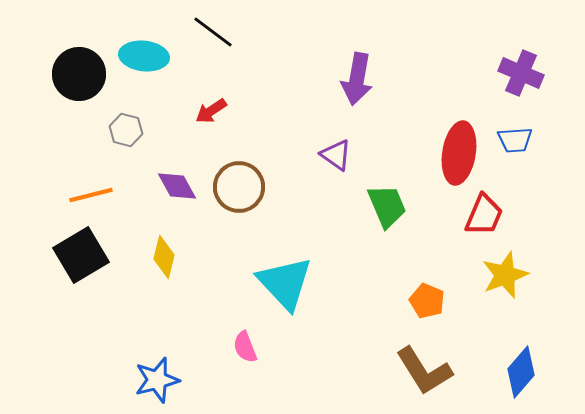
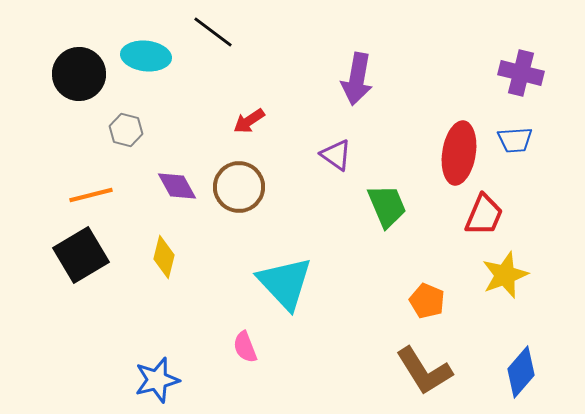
cyan ellipse: moved 2 px right
purple cross: rotated 9 degrees counterclockwise
red arrow: moved 38 px right, 10 px down
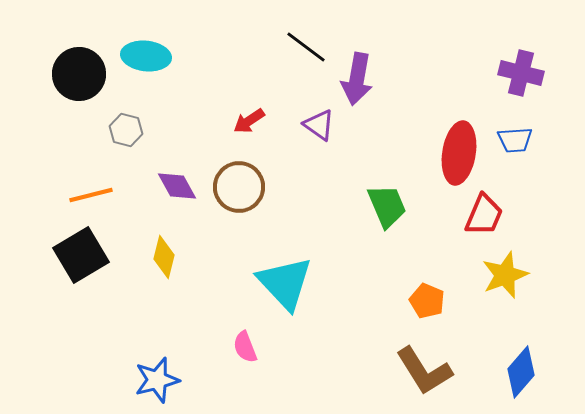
black line: moved 93 px right, 15 px down
purple triangle: moved 17 px left, 30 px up
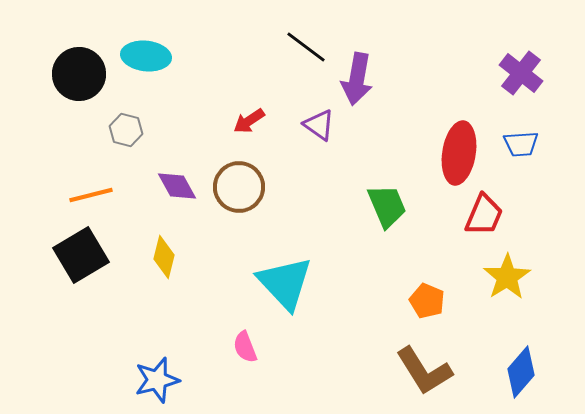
purple cross: rotated 24 degrees clockwise
blue trapezoid: moved 6 px right, 4 px down
yellow star: moved 2 px right, 2 px down; rotated 12 degrees counterclockwise
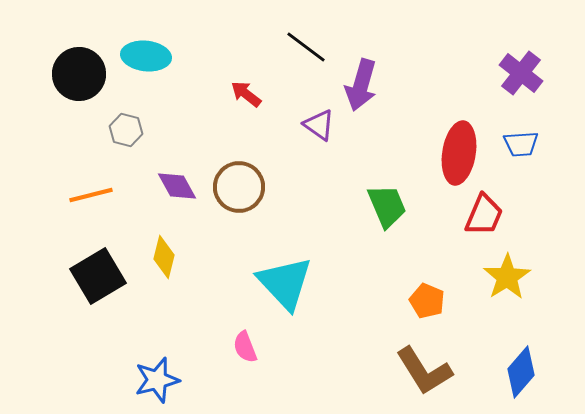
purple arrow: moved 4 px right, 6 px down; rotated 6 degrees clockwise
red arrow: moved 3 px left, 27 px up; rotated 72 degrees clockwise
black square: moved 17 px right, 21 px down
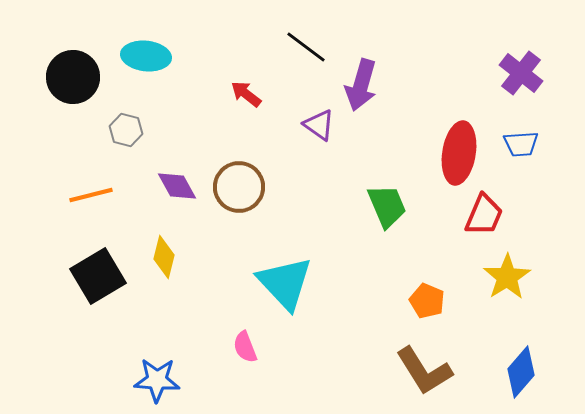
black circle: moved 6 px left, 3 px down
blue star: rotated 18 degrees clockwise
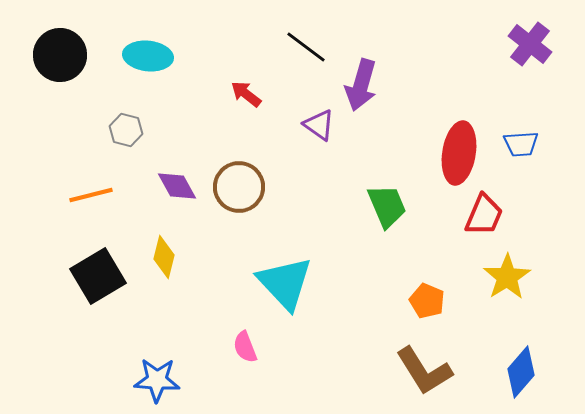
cyan ellipse: moved 2 px right
purple cross: moved 9 px right, 29 px up
black circle: moved 13 px left, 22 px up
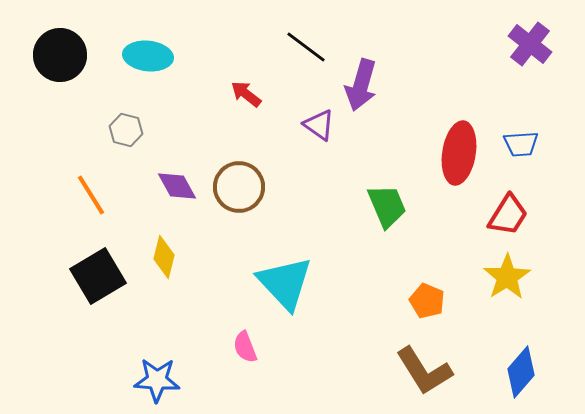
orange line: rotated 72 degrees clockwise
red trapezoid: moved 24 px right; rotated 9 degrees clockwise
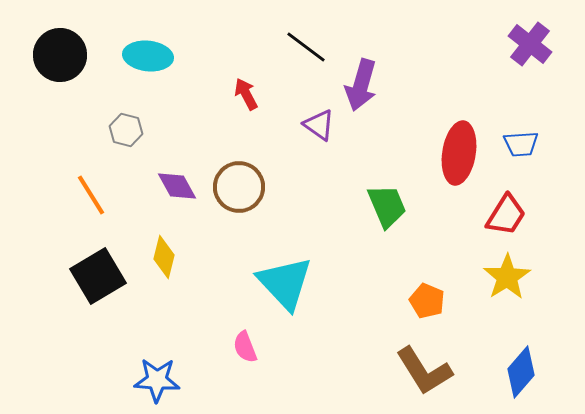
red arrow: rotated 24 degrees clockwise
red trapezoid: moved 2 px left
